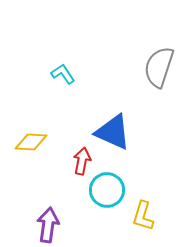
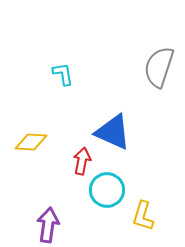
cyan L-shape: rotated 25 degrees clockwise
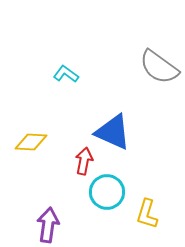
gray semicircle: rotated 72 degrees counterclockwise
cyan L-shape: moved 3 px right; rotated 45 degrees counterclockwise
red arrow: moved 2 px right
cyan circle: moved 2 px down
yellow L-shape: moved 4 px right, 2 px up
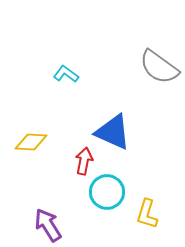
purple arrow: rotated 40 degrees counterclockwise
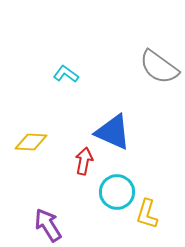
cyan circle: moved 10 px right
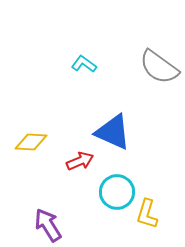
cyan L-shape: moved 18 px right, 10 px up
red arrow: moved 4 px left; rotated 56 degrees clockwise
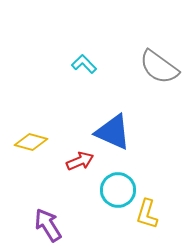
cyan L-shape: rotated 10 degrees clockwise
yellow diamond: rotated 12 degrees clockwise
cyan circle: moved 1 px right, 2 px up
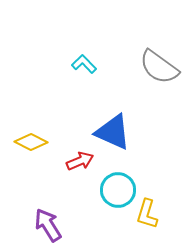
yellow diamond: rotated 12 degrees clockwise
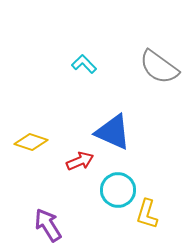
yellow diamond: rotated 8 degrees counterclockwise
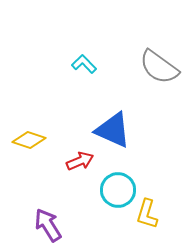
blue triangle: moved 2 px up
yellow diamond: moved 2 px left, 2 px up
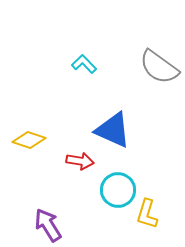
red arrow: rotated 32 degrees clockwise
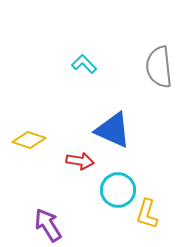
gray semicircle: rotated 48 degrees clockwise
